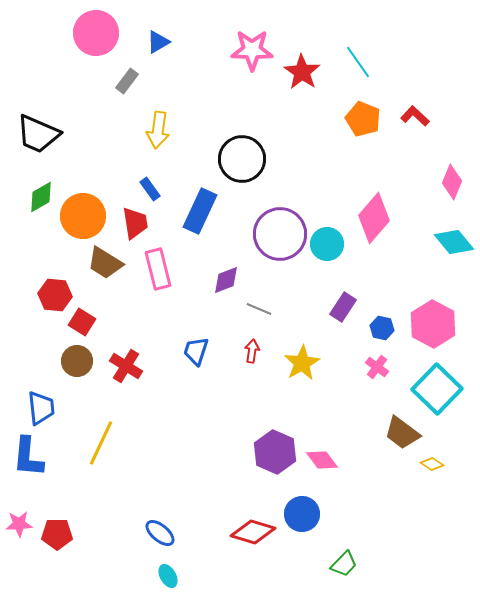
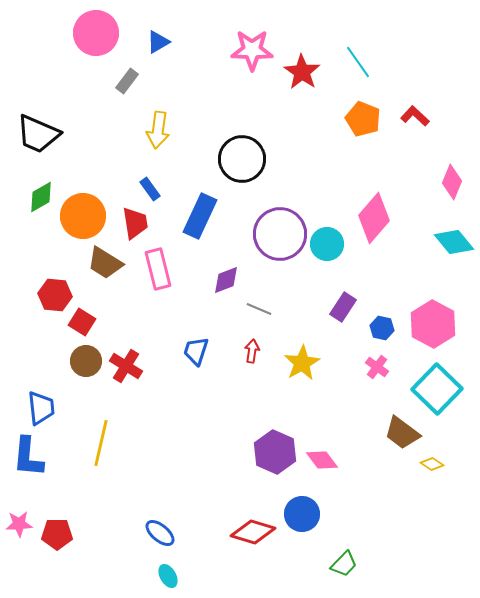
blue rectangle at (200, 211): moved 5 px down
brown circle at (77, 361): moved 9 px right
yellow line at (101, 443): rotated 12 degrees counterclockwise
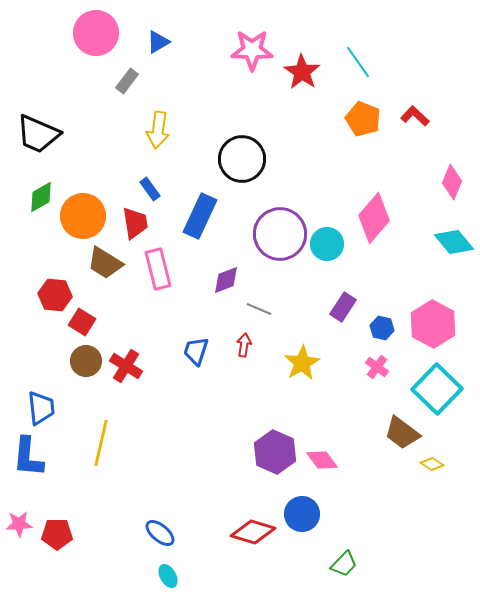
red arrow at (252, 351): moved 8 px left, 6 px up
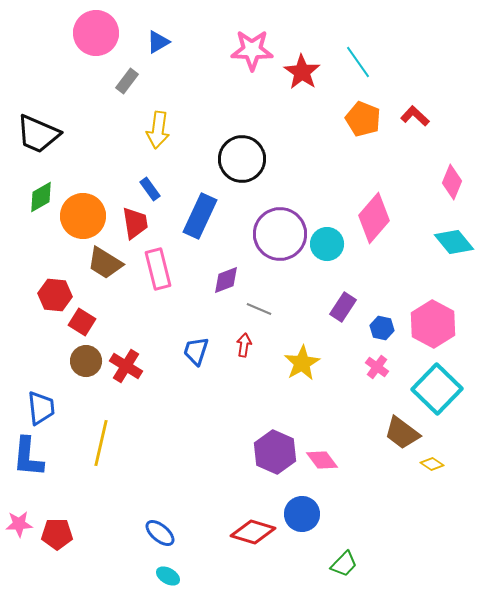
cyan ellipse at (168, 576): rotated 30 degrees counterclockwise
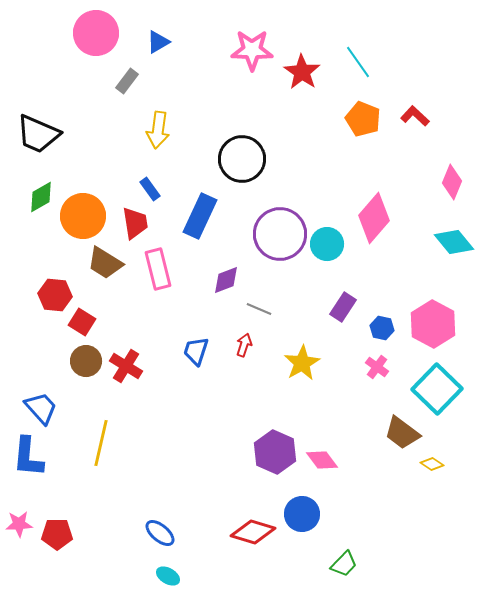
red arrow at (244, 345): rotated 10 degrees clockwise
blue trapezoid at (41, 408): rotated 36 degrees counterclockwise
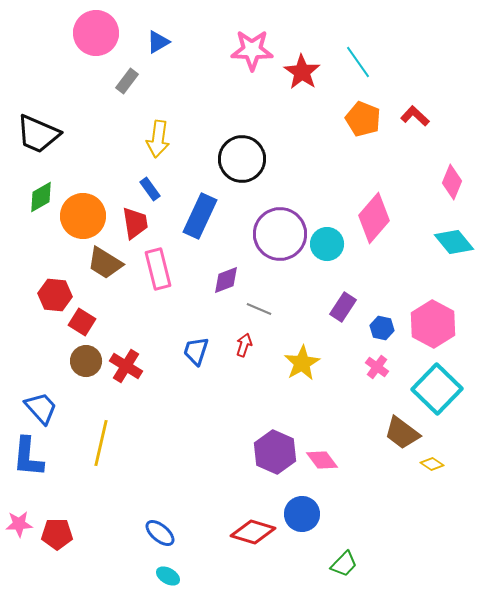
yellow arrow at (158, 130): moved 9 px down
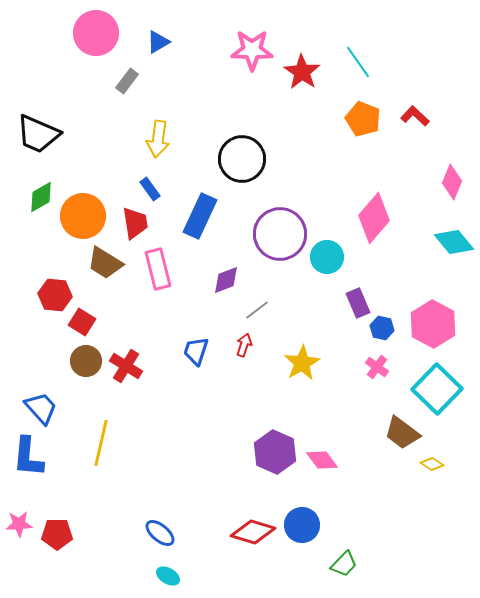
cyan circle at (327, 244): moved 13 px down
purple rectangle at (343, 307): moved 15 px right, 4 px up; rotated 56 degrees counterclockwise
gray line at (259, 309): moved 2 px left, 1 px down; rotated 60 degrees counterclockwise
blue circle at (302, 514): moved 11 px down
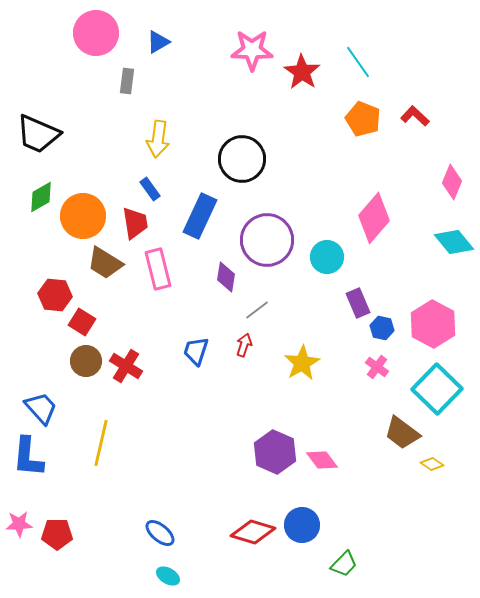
gray rectangle at (127, 81): rotated 30 degrees counterclockwise
purple circle at (280, 234): moved 13 px left, 6 px down
purple diamond at (226, 280): moved 3 px up; rotated 60 degrees counterclockwise
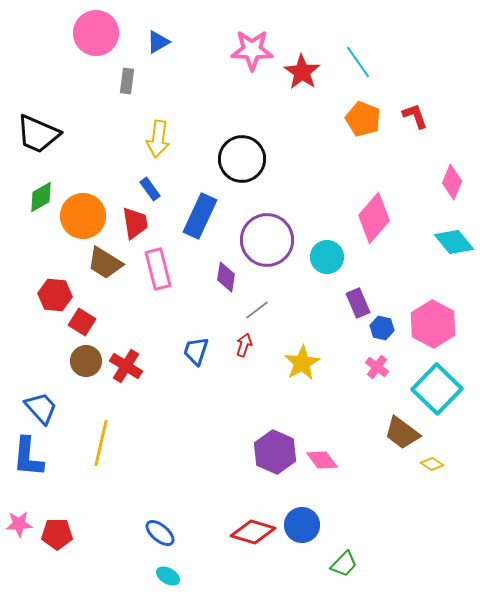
red L-shape at (415, 116): rotated 28 degrees clockwise
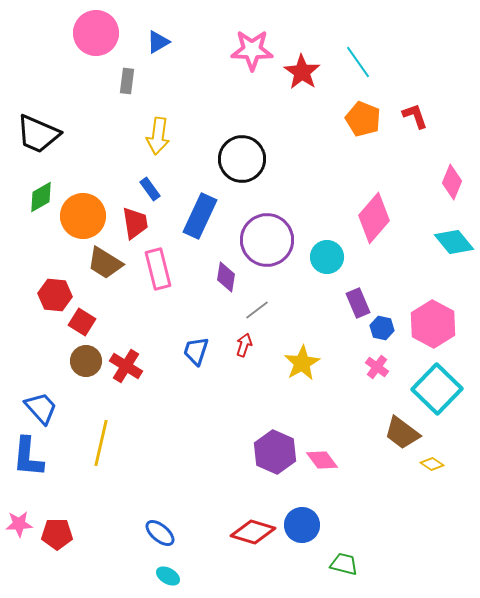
yellow arrow at (158, 139): moved 3 px up
green trapezoid at (344, 564): rotated 120 degrees counterclockwise
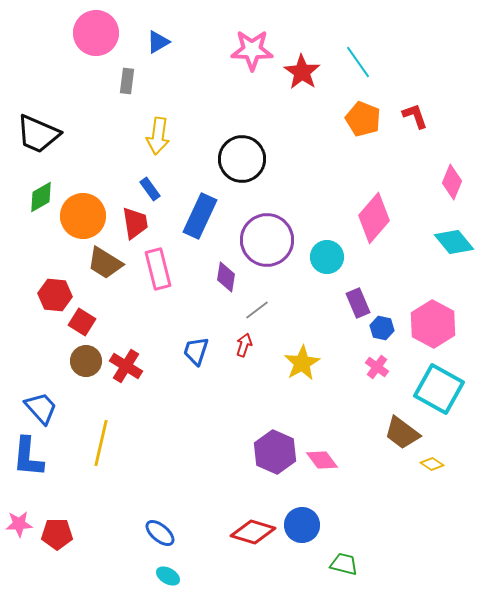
cyan square at (437, 389): moved 2 px right; rotated 15 degrees counterclockwise
